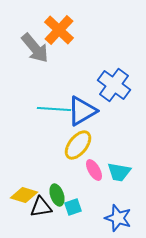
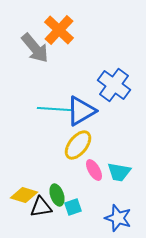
blue triangle: moved 1 px left
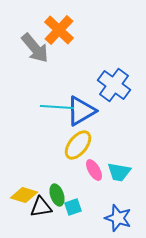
cyan line: moved 3 px right, 2 px up
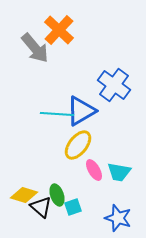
cyan line: moved 7 px down
black triangle: rotated 50 degrees clockwise
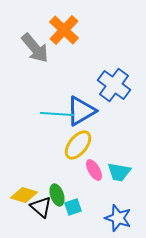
orange cross: moved 5 px right
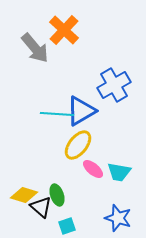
blue cross: rotated 24 degrees clockwise
pink ellipse: moved 1 px left, 1 px up; rotated 20 degrees counterclockwise
cyan square: moved 6 px left, 19 px down
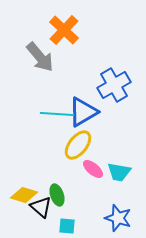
gray arrow: moved 5 px right, 9 px down
blue triangle: moved 2 px right, 1 px down
cyan square: rotated 24 degrees clockwise
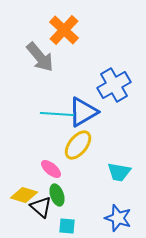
pink ellipse: moved 42 px left
